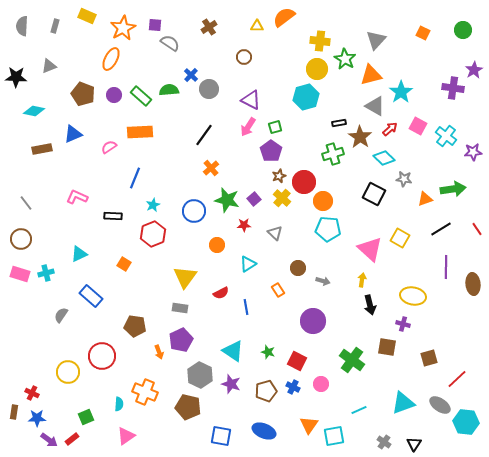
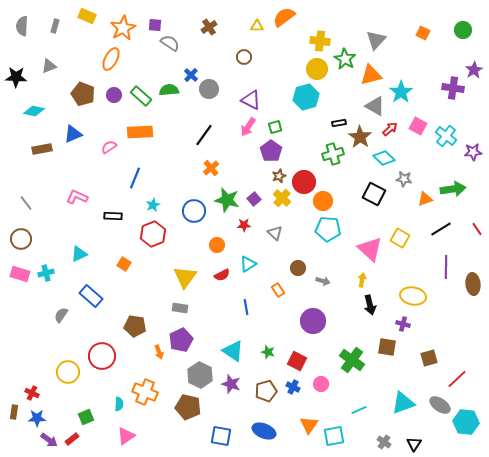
red semicircle at (221, 293): moved 1 px right, 18 px up
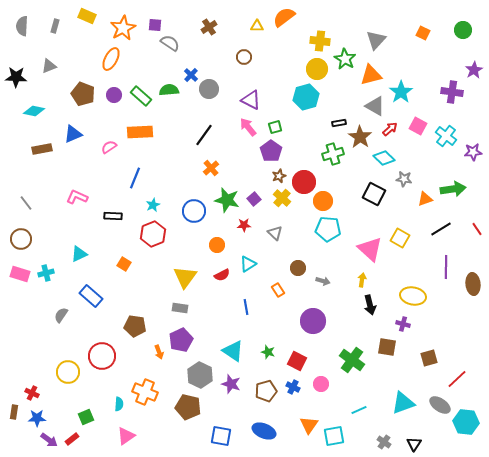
purple cross at (453, 88): moved 1 px left, 4 px down
pink arrow at (248, 127): rotated 108 degrees clockwise
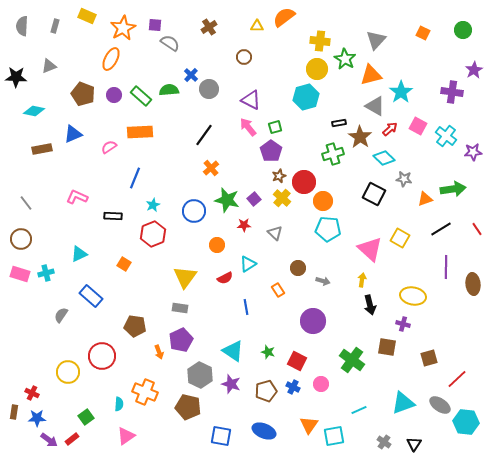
red semicircle at (222, 275): moved 3 px right, 3 px down
green square at (86, 417): rotated 14 degrees counterclockwise
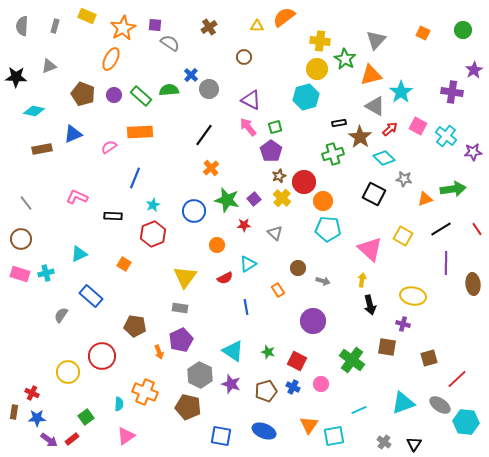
yellow square at (400, 238): moved 3 px right, 2 px up
purple line at (446, 267): moved 4 px up
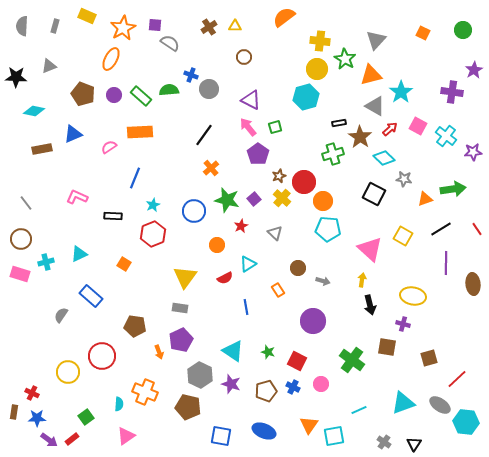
yellow triangle at (257, 26): moved 22 px left
blue cross at (191, 75): rotated 24 degrees counterclockwise
purple pentagon at (271, 151): moved 13 px left, 3 px down
red star at (244, 225): moved 3 px left, 1 px down; rotated 24 degrees counterclockwise
cyan cross at (46, 273): moved 11 px up
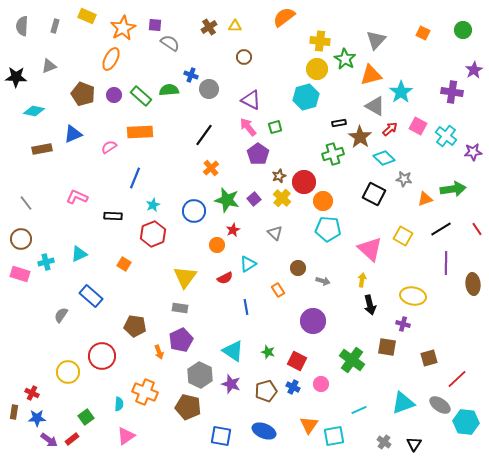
red star at (241, 226): moved 8 px left, 4 px down
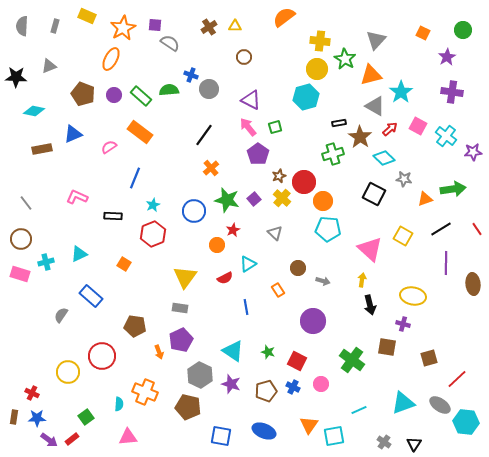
purple star at (474, 70): moved 27 px left, 13 px up
orange rectangle at (140, 132): rotated 40 degrees clockwise
brown rectangle at (14, 412): moved 5 px down
pink triangle at (126, 436): moved 2 px right, 1 px down; rotated 30 degrees clockwise
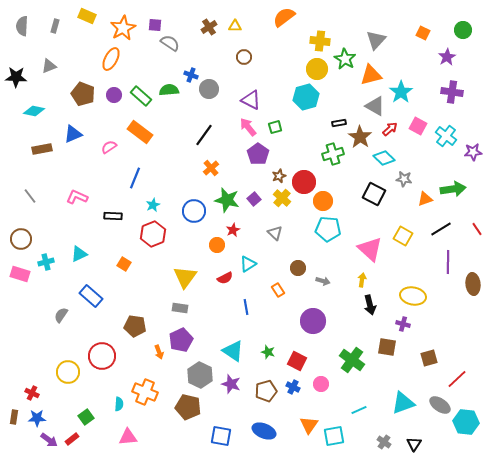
gray line at (26, 203): moved 4 px right, 7 px up
purple line at (446, 263): moved 2 px right, 1 px up
